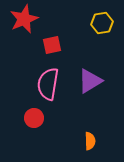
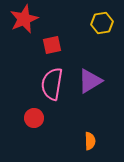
pink semicircle: moved 4 px right
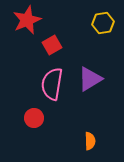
red star: moved 3 px right, 1 px down
yellow hexagon: moved 1 px right
red square: rotated 18 degrees counterclockwise
purple triangle: moved 2 px up
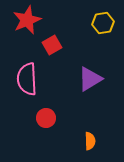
pink semicircle: moved 25 px left, 5 px up; rotated 12 degrees counterclockwise
red circle: moved 12 px right
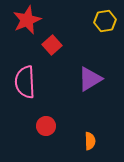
yellow hexagon: moved 2 px right, 2 px up
red square: rotated 12 degrees counterclockwise
pink semicircle: moved 2 px left, 3 px down
red circle: moved 8 px down
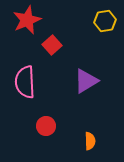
purple triangle: moved 4 px left, 2 px down
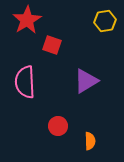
red star: rotated 8 degrees counterclockwise
red square: rotated 30 degrees counterclockwise
red circle: moved 12 px right
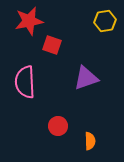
red star: moved 2 px right, 1 px down; rotated 20 degrees clockwise
purple triangle: moved 3 px up; rotated 12 degrees clockwise
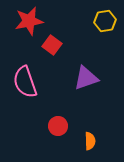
red square: rotated 18 degrees clockwise
pink semicircle: rotated 16 degrees counterclockwise
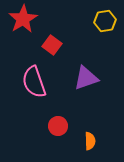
red star: moved 6 px left, 2 px up; rotated 20 degrees counterclockwise
pink semicircle: moved 9 px right
